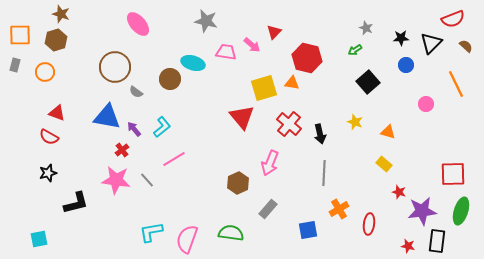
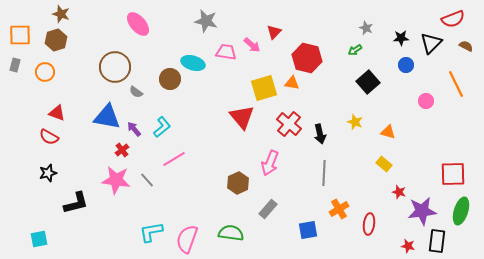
brown semicircle at (466, 46): rotated 16 degrees counterclockwise
pink circle at (426, 104): moved 3 px up
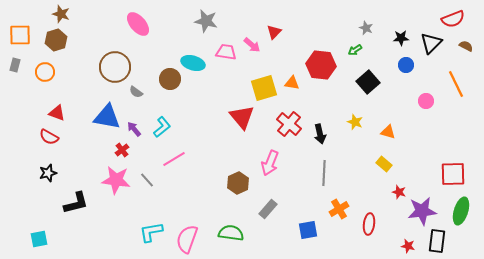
red hexagon at (307, 58): moved 14 px right, 7 px down; rotated 8 degrees counterclockwise
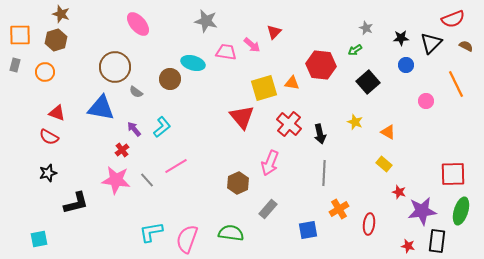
blue triangle at (107, 117): moved 6 px left, 9 px up
orange triangle at (388, 132): rotated 14 degrees clockwise
pink line at (174, 159): moved 2 px right, 7 px down
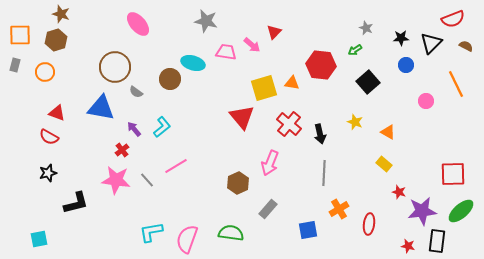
green ellipse at (461, 211): rotated 32 degrees clockwise
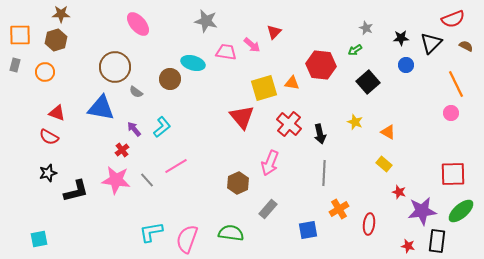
brown star at (61, 14): rotated 18 degrees counterclockwise
pink circle at (426, 101): moved 25 px right, 12 px down
black L-shape at (76, 203): moved 12 px up
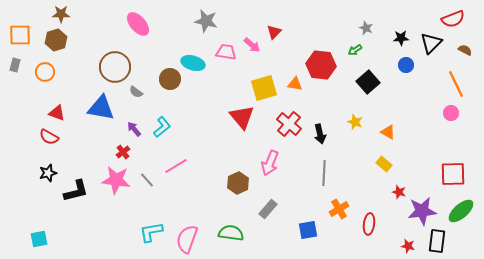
brown semicircle at (466, 46): moved 1 px left, 4 px down
orange triangle at (292, 83): moved 3 px right, 1 px down
red cross at (122, 150): moved 1 px right, 2 px down
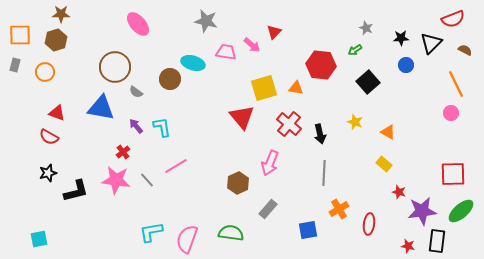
orange triangle at (295, 84): moved 1 px right, 4 px down
cyan L-shape at (162, 127): rotated 60 degrees counterclockwise
purple arrow at (134, 129): moved 2 px right, 3 px up
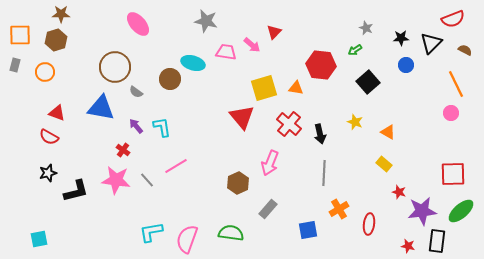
red cross at (123, 152): moved 2 px up; rotated 16 degrees counterclockwise
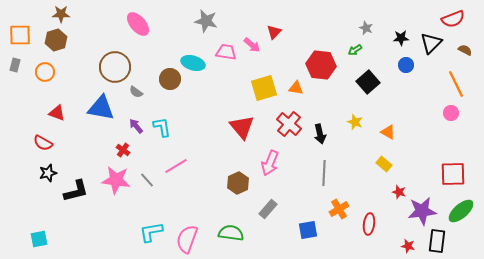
red triangle at (242, 117): moved 10 px down
red semicircle at (49, 137): moved 6 px left, 6 px down
